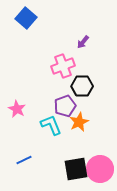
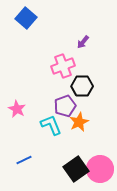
black square: rotated 25 degrees counterclockwise
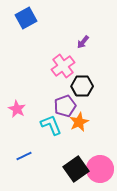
blue square: rotated 20 degrees clockwise
pink cross: rotated 15 degrees counterclockwise
blue line: moved 4 px up
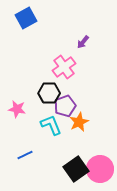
pink cross: moved 1 px right, 1 px down
black hexagon: moved 33 px left, 7 px down
pink star: rotated 18 degrees counterclockwise
blue line: moved 1 px right, 1 px up
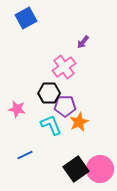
purple pentagon: rotated 20 degrees clockwise
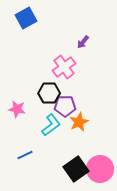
cyan L-shape: rotated 75 degrees clockwise
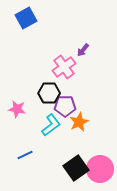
purple arrow: moved 8 px down
black square: moved 1 px up
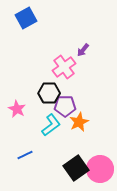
pink star: rotated 18 degrees clockwise
